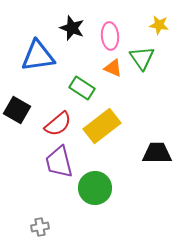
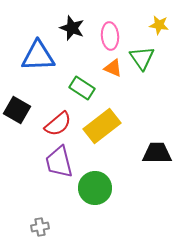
blue triangle: rotated 6 degrees clockwise
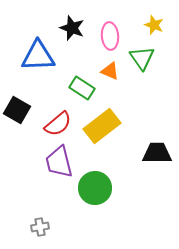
yellow star: moved 5 px left; rotated 12 degrees clockwise
orange triangle: moved 3 px left, 3 px down
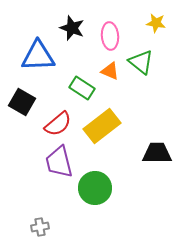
yellow star: moved 2 px right, 2 px up; rotated 12 degrees counterclockwise
green triangle: moved 1 px left, 4 px down; rotated 16 degrees counterclockwise
black square: moved 5 px right, 8 px up
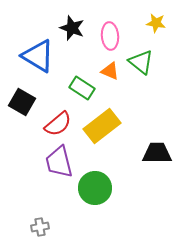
blue triangle: rotated 33 degrees clockwise
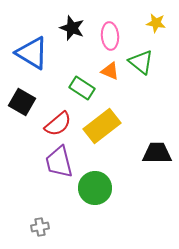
blue triangle: moved 6 px left, 3 px up
